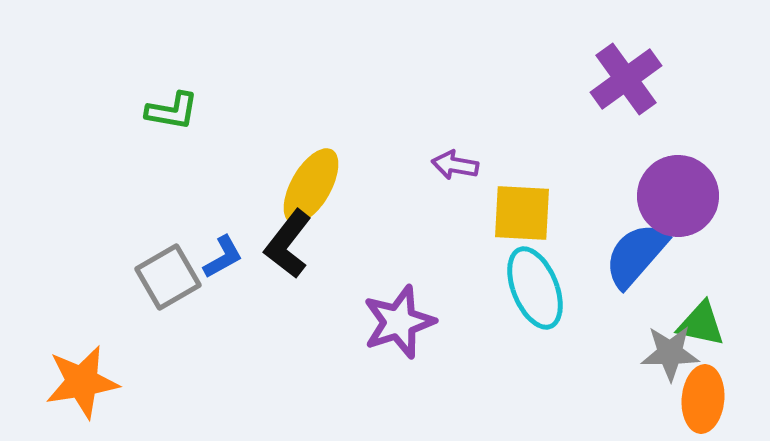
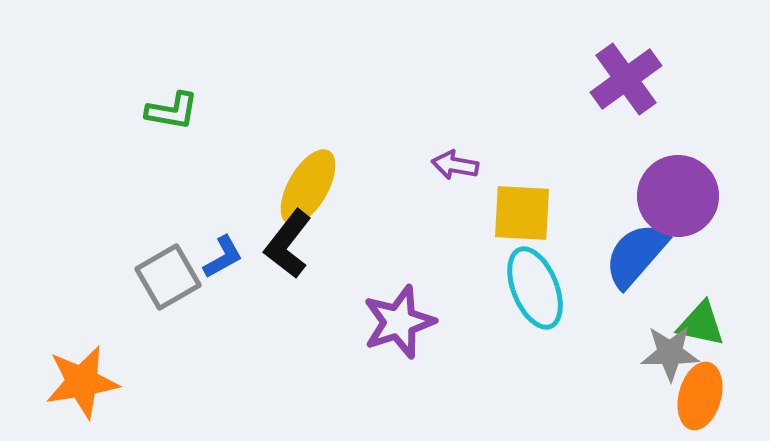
yellow ellipse: moved 3 px left, 1 px down
orange ellipse: moved 3 px left, 3 px up; rotated 10 degrees clockwise
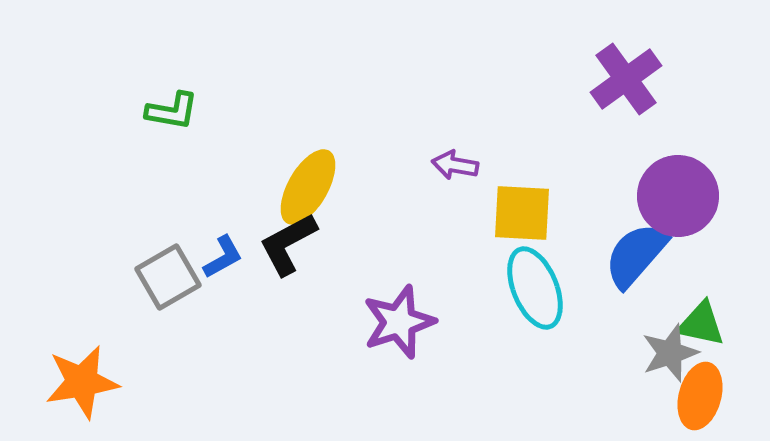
black L-shape: rotated 24 degrees clockwise
gray star: rotated 18 degrees counterclockwise
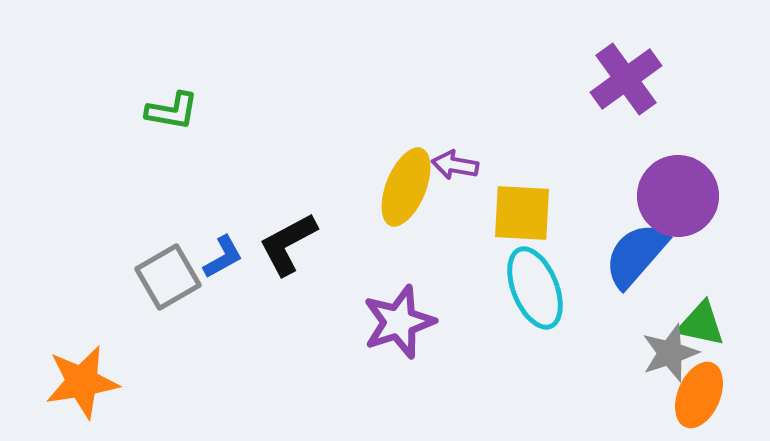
yellow ellipse: moved 98 px right; rotated 8 degrees counterclockwise
orange ellipse: moved 1 px left, 1 px up; rotated 8 degrees clockwise
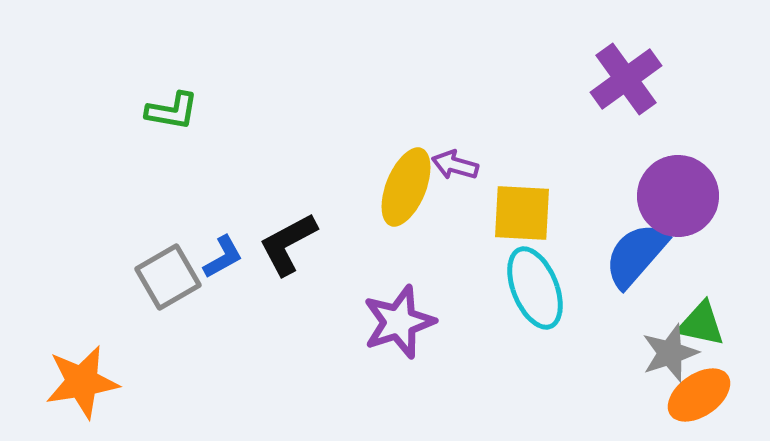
purple arrow: rotated 6 degrees clockwise
orange ellipse: rotated 32 degrees clockwise
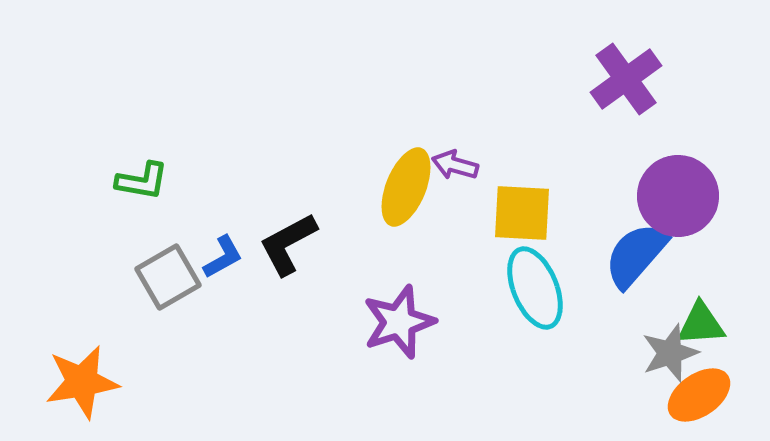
green L-shape: moved 30 px left, 70 px down
green triangle: rotated 16 degrees counterclockwise
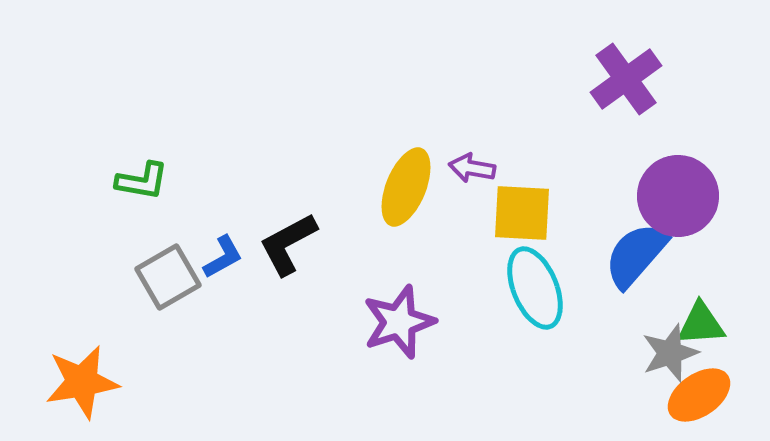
purple arrow: moved 17 px right, 3 px down; rotated 6 degrees counterclockwise
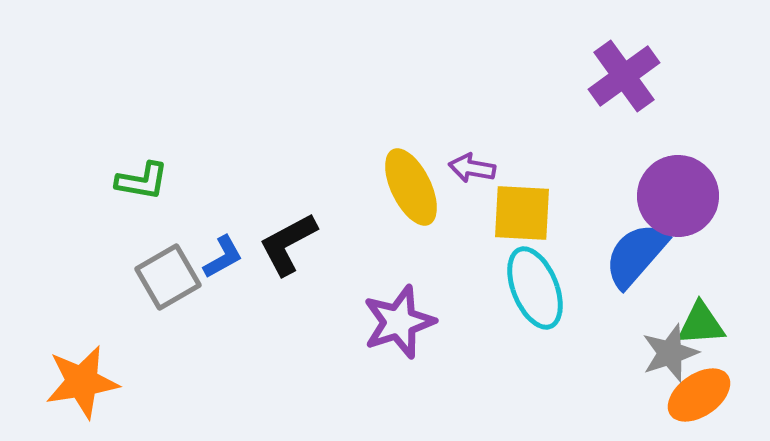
purple cross: moved 2 px left, 3 px up
yellow ellipse: moved 5 px right; rotated 48 degrees counterclockwise
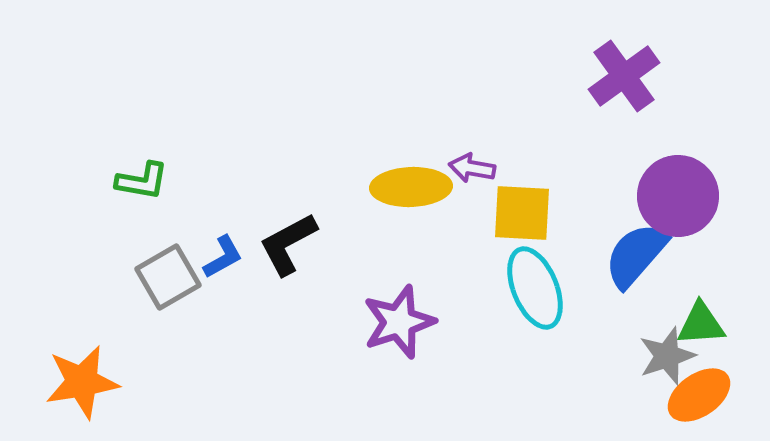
yellow ellipse: rotated 66 degrees counterclockwise
gray star: moved 3 px left, 3 px down
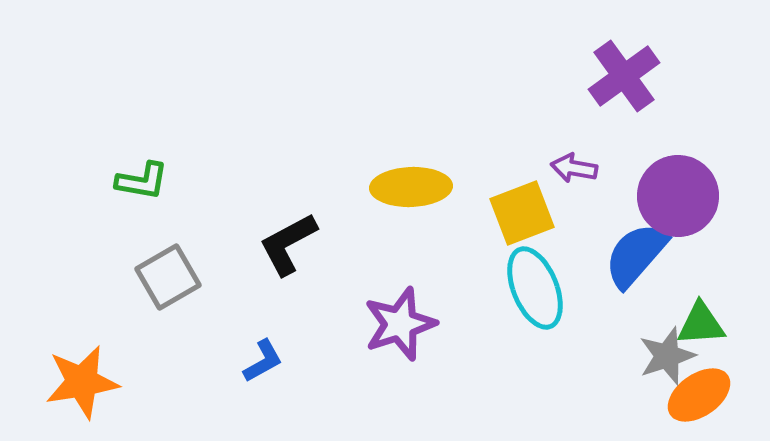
purple arrow: moved 102 px right
yellow square: rotated 24 degrees counterclockwise
blue L-shape: moved 40 px right, 104 px down
purple star: moved 1 px right, 2 px down
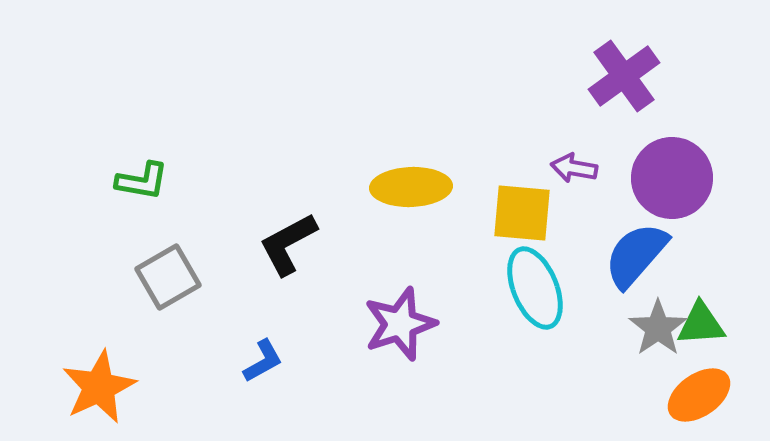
purple circle: moved 6 px left, 18 px up
yellow square: rotated 26 degrees clockwise
gray star: moved 9 px left, 28 px up; rotated 16 degrees counterclockwise
orange star: moved 17 px right, 5 px down; rotated 16 degrees counterclockwise
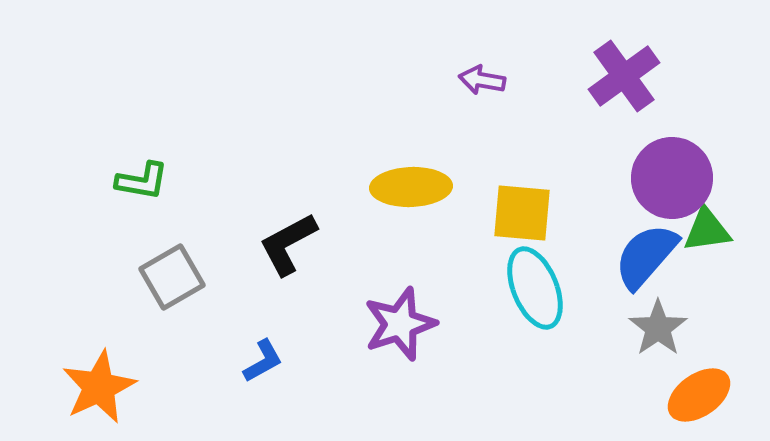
purple arrow: moved 92 px left, 88 px up
blue semicircle: moved 10 px right, 1 px down
gray square: moved 4 px right
green triangle: moved 6 px right, 94 px up; rotated 4 degrees counterclockwise
